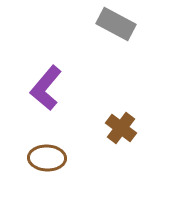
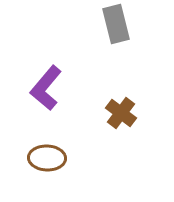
gray rectangle: rotated 48 degrees clockwise
brown cross: moved 15 px up
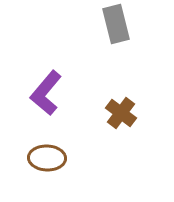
purple L-shape: moved 5 px down
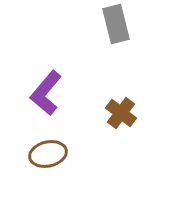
brown ellipse: moved 1 px right, 4 px up; rotated 15 degrees counterclockwise
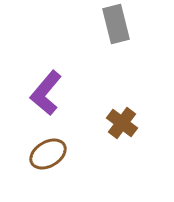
brown cross: moved 1 px right, 10 px down
brown ellipse: rotated 18 degrees counterclockwise
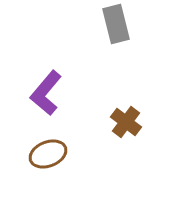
brown cross: moved 4 px right, 1 px up
brown ellipse: rotated 9 degrees clockwise
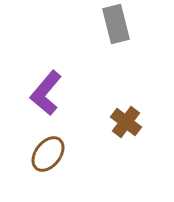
brown ellipse: rotated 30 degrees counterclockwise
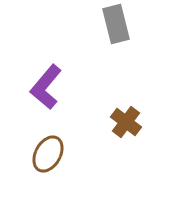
purple L-shape: moved 6 px up
brown ellipse: rotated 9 degrees counterclockwise
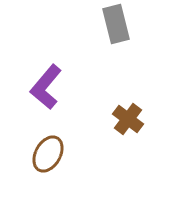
brown cross: moved 2 px right, 3 px up
